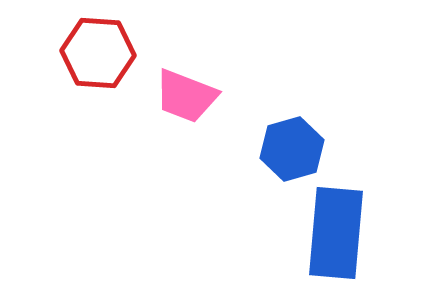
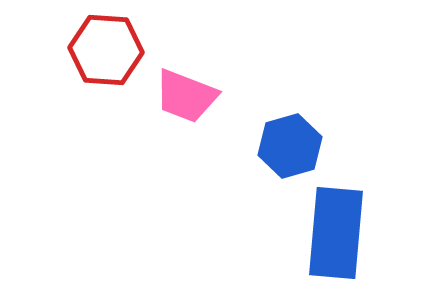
red hexagon: moved 8 px right, 3 px up
blue hexagon: moved 2 px left, 3 px up
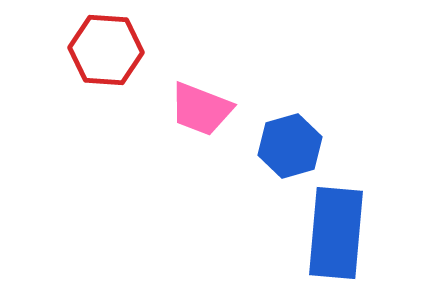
pink trapezoid: moved 15 px right, 13 px down
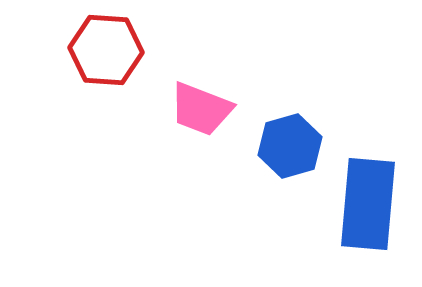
blue rectangle: moved 32 px right, 29 px up
